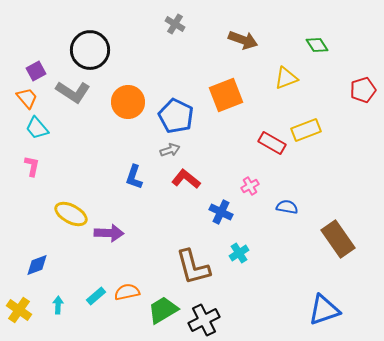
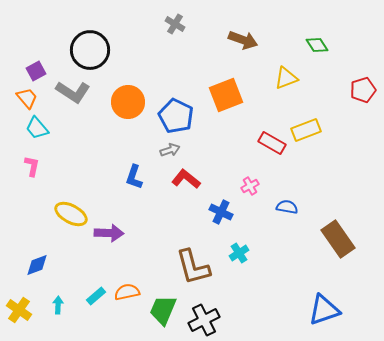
green trapezoid: rotated 36 degrees counterclockwise
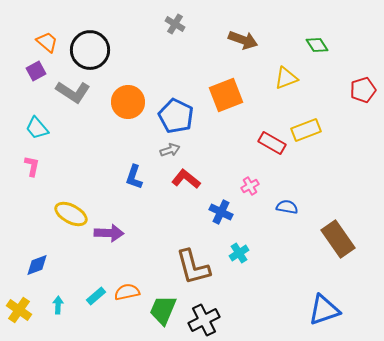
orange trapezoid: moved 20 px right, 56 px up; rotated 10 degrees counterclockwise
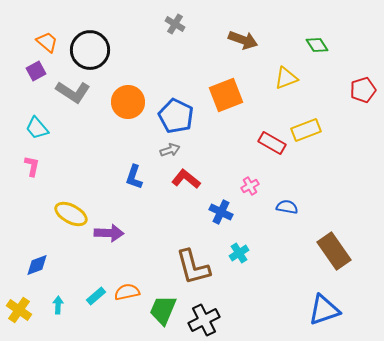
brown rectangle: moved 4 px left, 12 px down
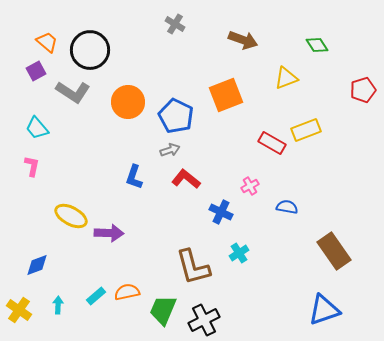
yellow ellipse: moved 2 px down
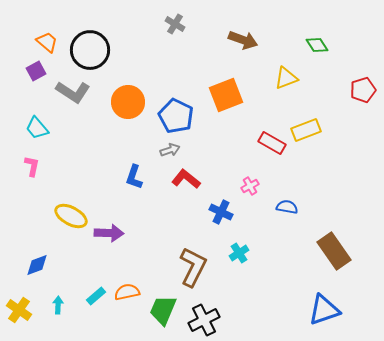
brown L-shape: rotated 138 degrees counterclockwise
